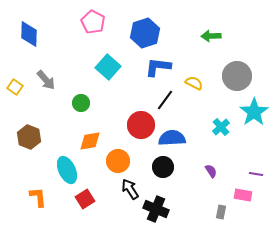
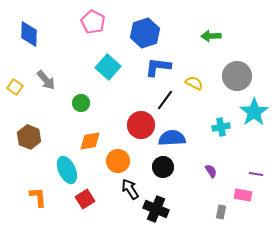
cyan cross: rotated 30 degrees clockwise
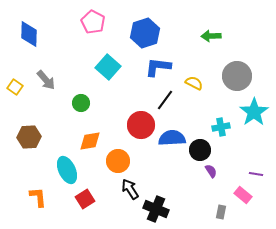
brown hexagon: rotated 25 degrees counterclockwise
black circle: moved 37 px right, 17 px up
pink rectangle: rotated 30 degrees clockwise
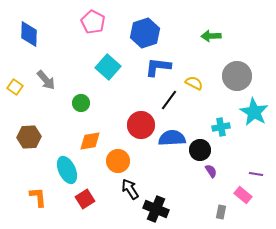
black line: moved 4 px right
cyan star: rotated 8 degrees counterclockwise
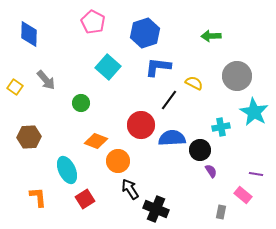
orange diamond: moved 6 px right; rotated 30 degrees clockwise
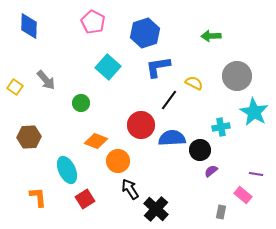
blue diamond: moved 8 px up
blue L-shape: rotated 16 degrees counterclockwise
purple semicircle: rotated 96 degrees counterclockwise
black cross: rotated 20 degrees clockwise
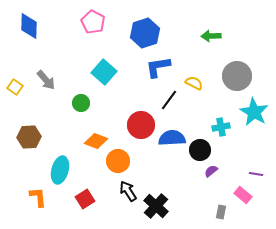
cyan square: moved 4 px left, 5 px down
cyan ellipse: moved 7 px left; rotated 40 degrees clockwise
black arrow: moved 2 px left, 2 px down
black cross: moved 3 px up
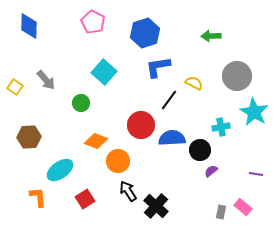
cyan ellipse: rotated 40 degrees clockwise
pink rectangle: moved 12 px down
